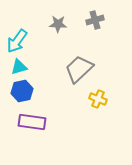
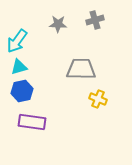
gray trapezoid: moved 2 px right; rotated 44 degrees clockwise
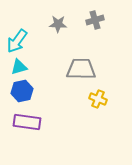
purple rectangle: moved 5 px left
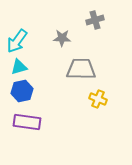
gray star: moved 4 px right, 14 px down
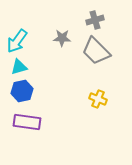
gray trapezoid: moved 15 px right, 18 px up; rotated 136 degrees counterclockwise
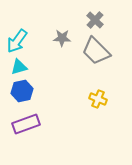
gray cross: rotated 30 degrees counterclockwise
purple rectangle: moved 1 px left, 2 px down; rotated 28 degrees counterclockwise
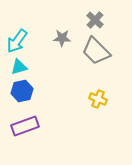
purple rectangle: moved 1 px left, 2 px down
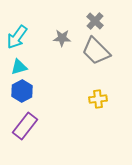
gray cross: moved 1 px down
cyan arrow: moved 4 px up
blue hexagon: rotated 15 degrees counterclockwise
yellow cross: rotated 30 degrees counterclockwise
purple rectangle: rotated 32 degrees counterclockwise
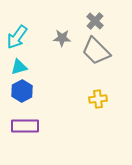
purple rectangle: rotated 52 degrees clockwise
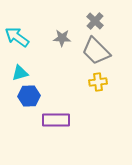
cyan arrow: rotated 90 degrees clockwise
cyan triangle: moved 1 px right, 6 px down
blue hexagon: moved 7 px right, 5 px down; rotated 25 degrees clockwise
yellow cross: moved 17 px up
purple rectangle: moved 31 px right, 6 px up
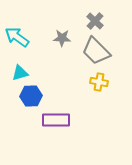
yellow cross: moved 1 px right; rotated 18 degrees clockwise
blue hexagon: moved 2 px right
